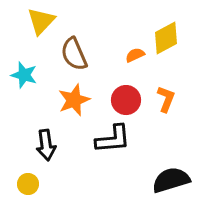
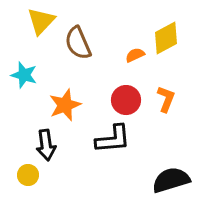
brown semicircle: moved 4 px right, 11 px up
orange star: moved 9 px left, 5 px down
yellow circle: moved 9 px up
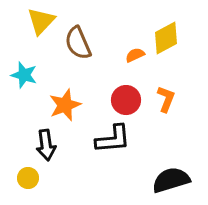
yellow circle: moved 3 px down
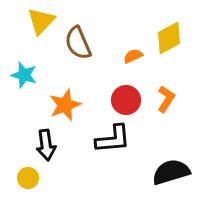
yellow diamond: moved 3 px right
orange semicircle: moved 2 px left, 1 px down
orange L-shape: rotated 12 degrees clockwise
black semicircle: moved 8 px up
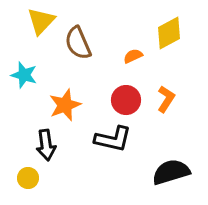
yellow diamond: moved 5 px up
black L-shape: rotated 18 degrees clockwise
